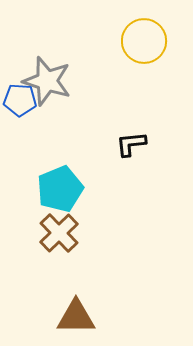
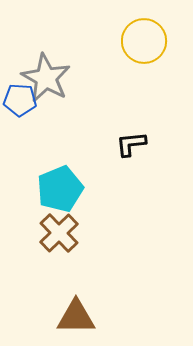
gray star: moved 1 px left, 3 px up; rotated 12 degrees clockwise
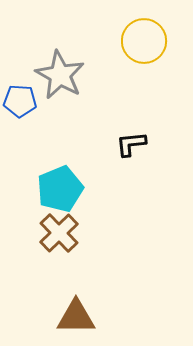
gray star: moved 14 px right, 3 px up
blue pentagon: moved 1 px down
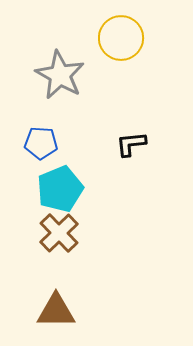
yellow circle: moved 23 px left, 3 px up
blue pentagon: moved 21 px right, 42 px down
brown triangle: moved 20 px left, 6 px up
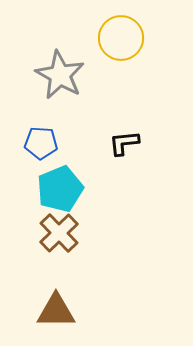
black L-shape: moved 7 px left, 1 px up
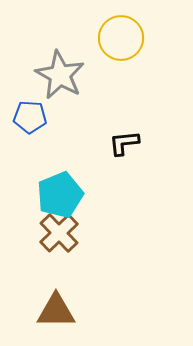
blue pentagon: moved 11 px left, 26 px up
cyan pentagon: moved 6 px down
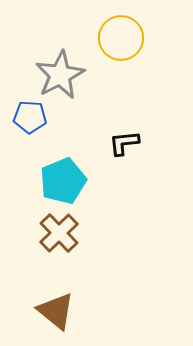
gray star: rotated 15 degrees clockwise
cyan pentagon: moved 3 px right, 14 px up
brown triangle: rotated 39 degrees clockwise
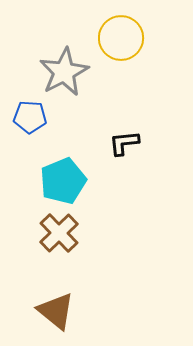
gray star: moved 4 px right, 3 px up
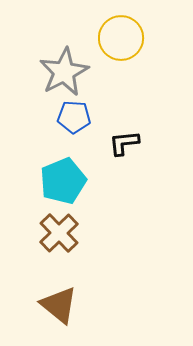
blue pentagon: moved 44 px right
brown triangle: moved 3 px right, 6 px up
